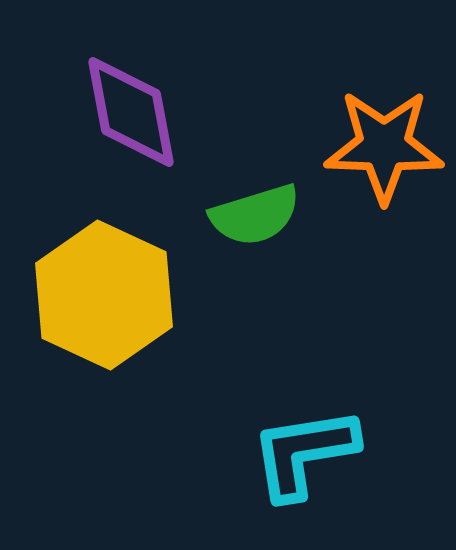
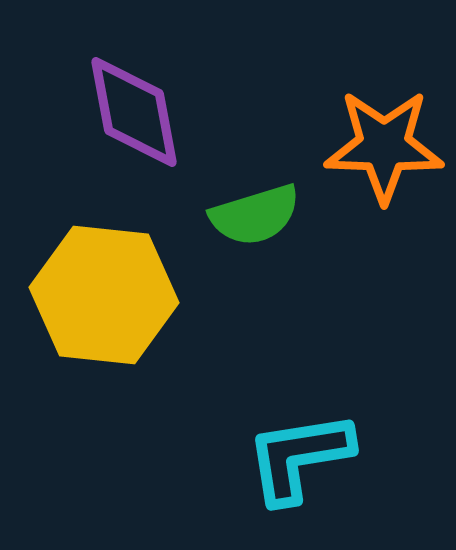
purple diamond: moved 3 px right
yellow hexagon: rotated 19 degrees counterclockwise
cyan L-shape: moved 5 px left, 4 px down
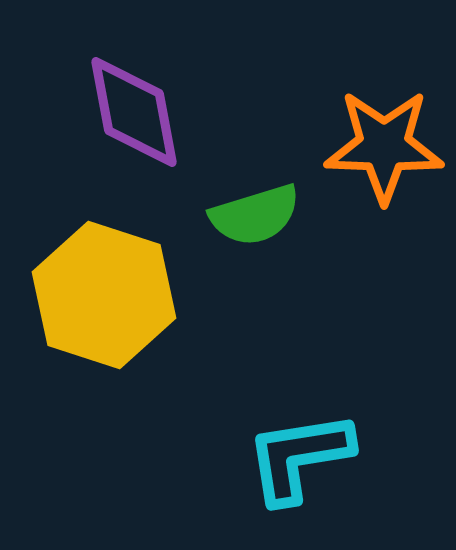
yellow hexagon: rotated 12 degrees clockwise
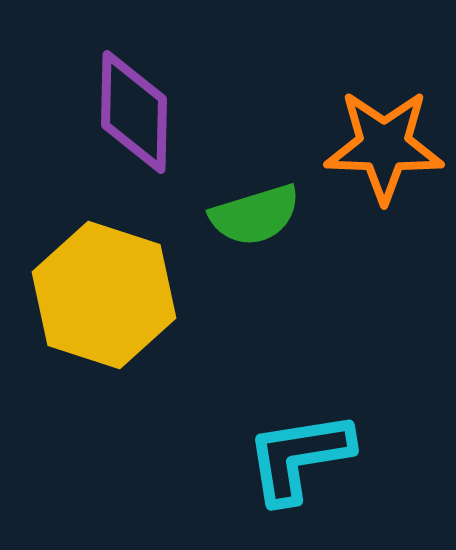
purple diamond: rotated 12 degrees clockwise
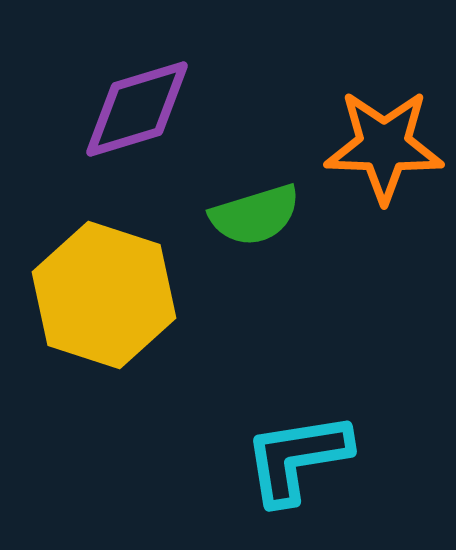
purple diamond: moved 3 px right, 3 px up; rotated 72 degrees clockwise
cyan L-shape: moved 2 px left, 1 px down
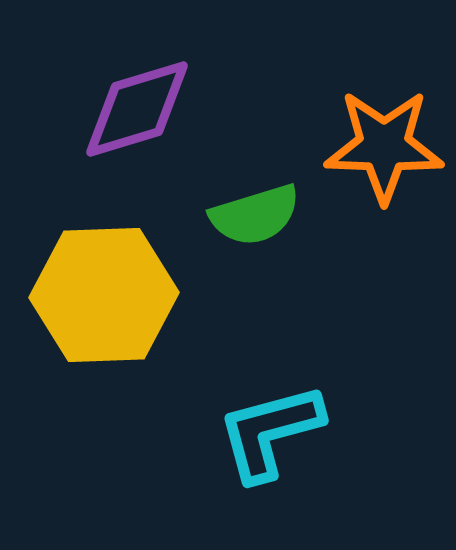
yellow hexagon: rotated 20 degrees counterclockwise
cyan L-shape: moved 27 px left, 26 px up; rotated 6 degrees counterclockwise
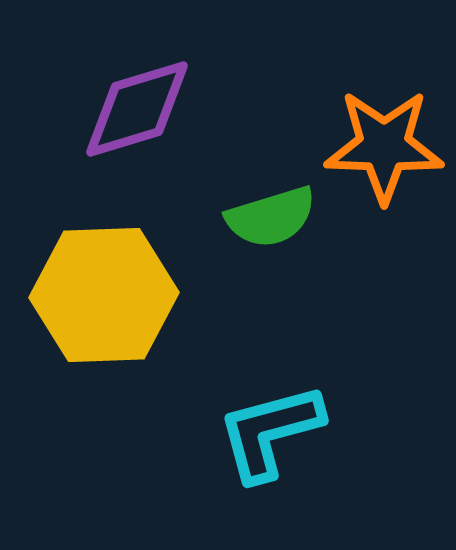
green semicircle: moved 16 px right, 2 px down
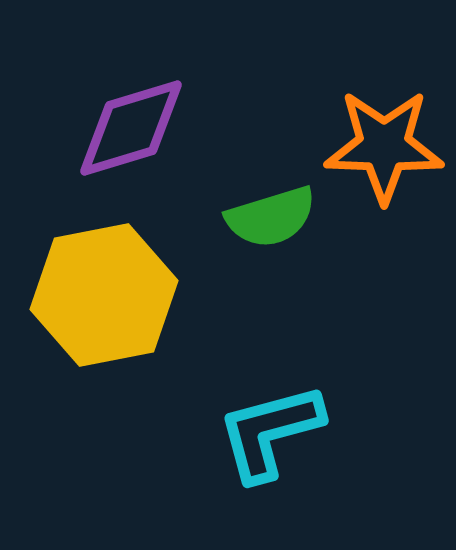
purple diamond: moved 6 px left, 19 px down
yellow hexagon: rotated 9 degrees counterclockwise
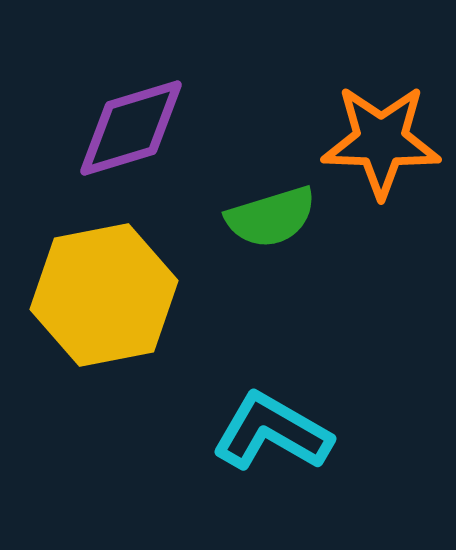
orange star: moved 3 px left, 5 px up
cyan L-shape: moved 2 px right; rotated 45 degrees clockwise
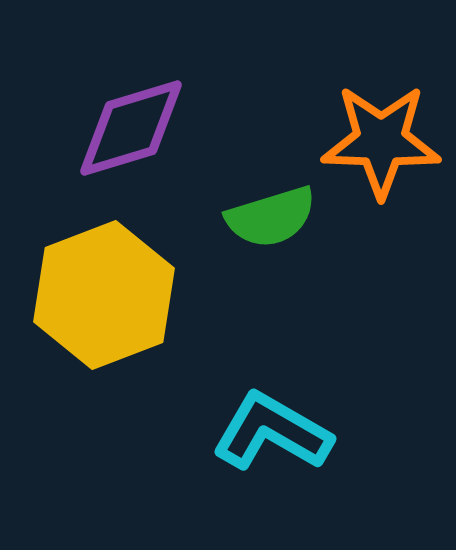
yellow hexagon: rotated 10 degrees counterclockwise
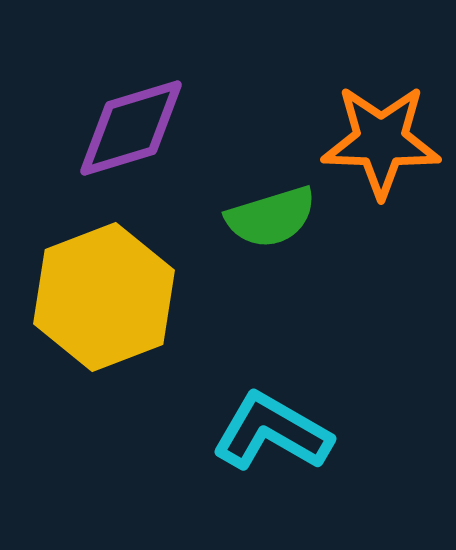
yellow hexagon: moved 2 px down
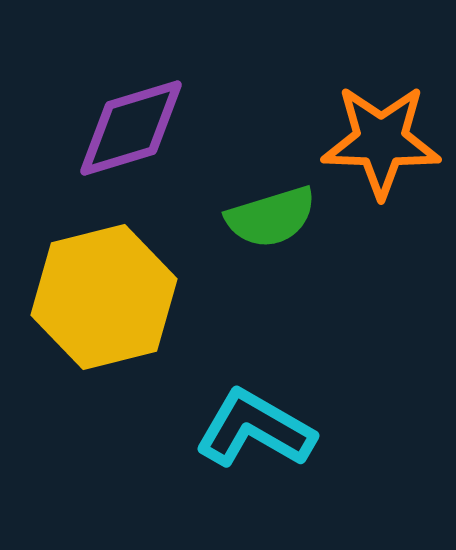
yellow hexagon: rotated 7 degrees clockwise
cyan L-shape: moved 17 px left, 3 px up
